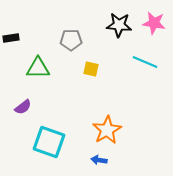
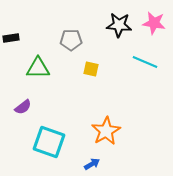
orange star: moved 1 px left, 1 px down
blue arrow: moved 7 px left, 4 px down; rotated 140 degrees clockwise
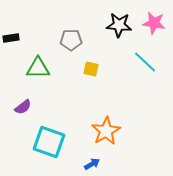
cyan line: rotated 20 degrees clockwise
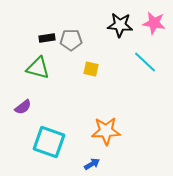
black star: moved 1 px right
black rectangle: moved 36 px right
green triangle: rotated 15 degrees clockwise
orange star: rotated 28 degrees clockwise
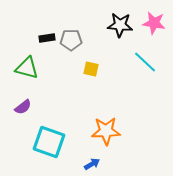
green triangle: moved 11 px left
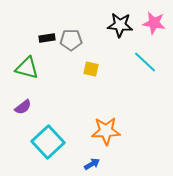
cyan square: moved 1 px left; rotated 28 degrees clockwise
